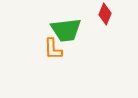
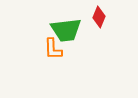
red diamond: moved 6 px left, 3 px down
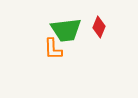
red diamond: moved 10 px down
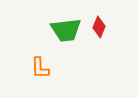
orange L-shape: moved 13 px left, 19 px down
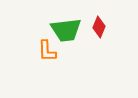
orange L-shape: moved 7 px right, 17 px up
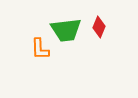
orange L-shape: moved 7 px left, 2 px up
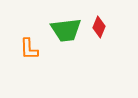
orange L-shape: moved 11 px left
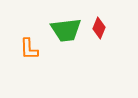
red diamond: moved 1 px down
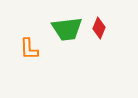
green trapezoid: moved 1 px right, 1 px up
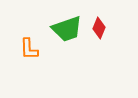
green trapezoid: rotated 12 degrees counterclockwise
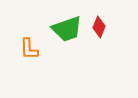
red diamond: moved 1 px up
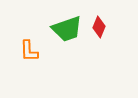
orange L-shape: moved 2 px down
